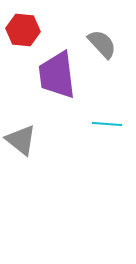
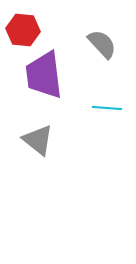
purple trapezoid: moved 13 px left
cyan line: moved 16 px up
gray triangle: moved 17 px right
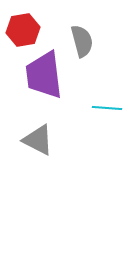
red hexagon: rotated 16 degrees counterclockwise
gray semicircle: moved 20 px left, 3 px up; rotated 28 degrees clockwise
gray triangle: rotated 12 degrees counterclockwise
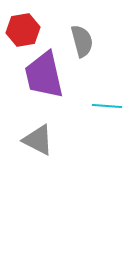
purple trapezoid: rotated 6 degrees counterclockwise
cyan line: moved 2 px up
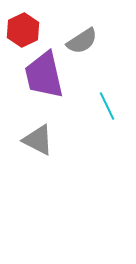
red hexagon: rotated 16 degrees counterclockwise
gray semicircle: rotated 72 degrees clockwise
cyan line: rotated 60 degrees clockwise
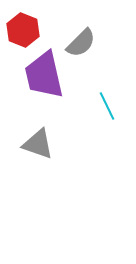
red hexagon: rotated 12 degrees counterclockwise
gray semicircle: moved 1 px left, 2 px down; rotated 12 degrees counterclockwise
gray triangle: moved 4 px down; rotated 8 degrees counterclockwise
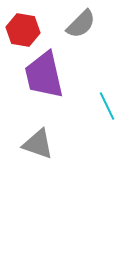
red hexagon: rotated 12 degrees counterclockwise
gray semicircle: moved 19 px up
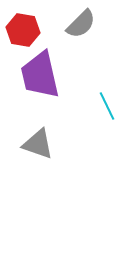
purple trapezoid: moved 4 px left
